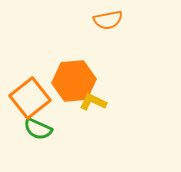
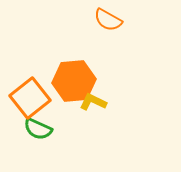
orange semicircle: rotated 40 degrees clockwise
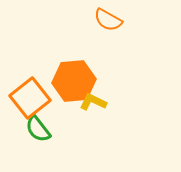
green semicircle: rotated 28 degrees clockwise
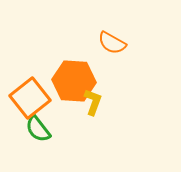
orange semicircle: moved 4 px right, 23 px down
orange hexagon: rotated 9 degrees clockwise
yellow L-shape: rotated 84 degrees clockwise
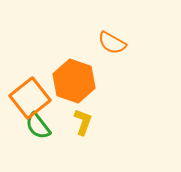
orange hexagon: rotated 15 degrees clockwise
yellow L-shape: moved 10 px left, 20 px down
green semicircle: moved 3 px up
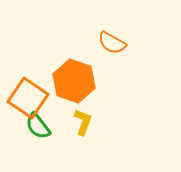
orange square: moved 2 px left; rotated 18 degrees counterclockwise
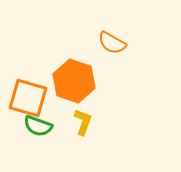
orange square: rotated 18 degrees counterclockwise
green semicircle: rotated 32 degrees counterclockwise
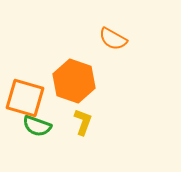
orange semicircle: moved 1 px right, 4 px up
orange square: moved 3 px left
green semicircle: moved 1 px left
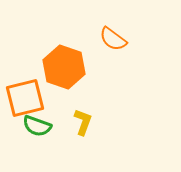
orange semicircle: rotated 8 degrees clockwise
orange hexagon: moved 10 px left, 14 px up
orange square: rotated 30 degrees counterclockwise
